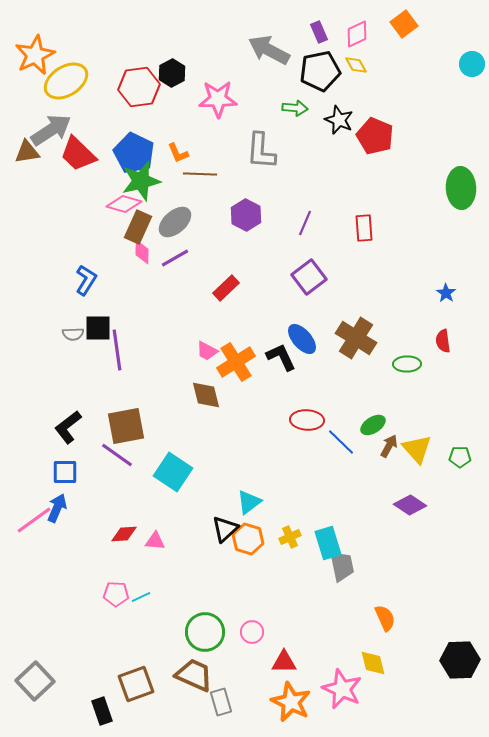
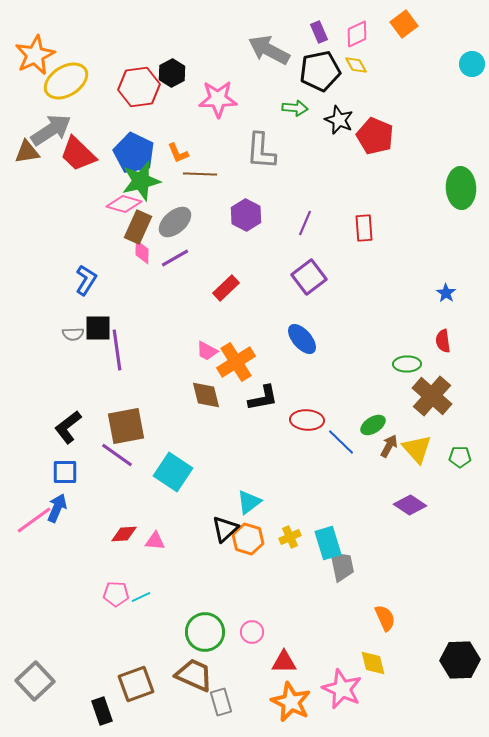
brown cross at (356, 338): moved 76 px right, 58 px down; rotated 9 degrees clockwise
black L-shape at (281, 357): moved 18 px left, 41 px down; rotated 104 degrees clockwise
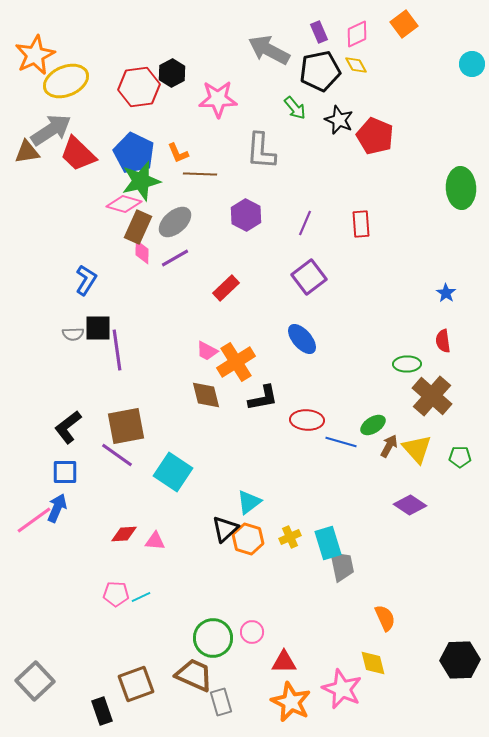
yellow ellipse at (66, 81): rotated 9 degrees clockwise
green arrow at (295, 108): rotated 45 degrees clockwise
red rectangle at (364, 228): moved 3 px left, 4 px up
blue line at (341, 442): rotated 28 degrees counterclockwise
green circle at (205, 632): moved 8 px right, 6 px down
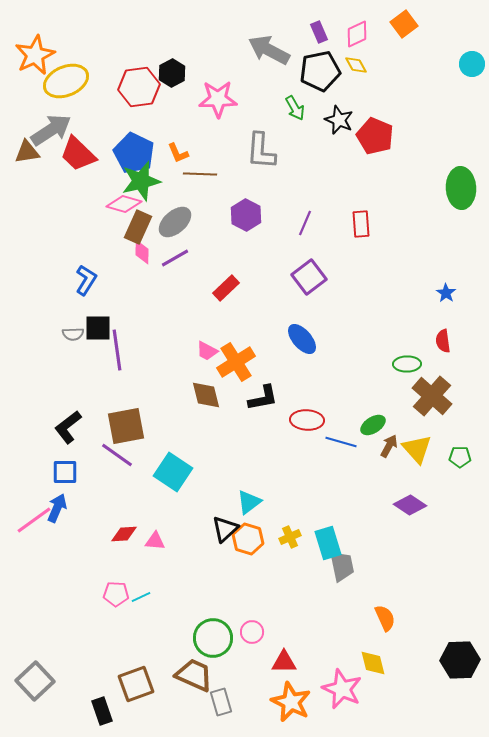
green arrow at (295, 108): rotated 10 degrees clockwise
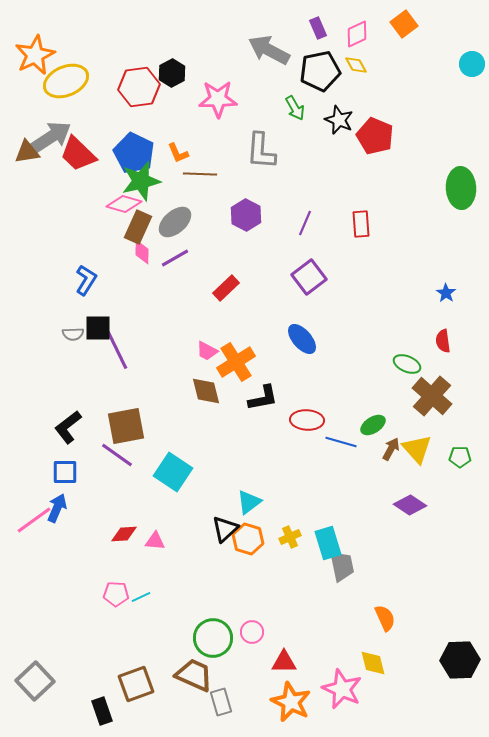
purple rectangle at (319, 32): moved 1 px left, 4 px up
gray arrow at (51, 130): moved 7 px down
purple line at (117, 350): rotated 18 degrees counterclockwise
green ellipse at (407, 364): rotated 24 degrees clockwise
brown diamond at (206, 395): moved 4 px up
brown arrow at (389, 446): moved 2 px right, 3 px down
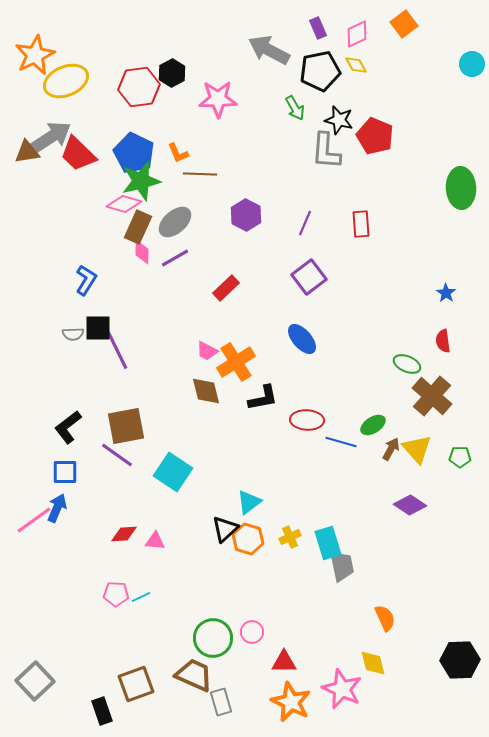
black star at (339, 120): rotated 8 degrees counterclockwise
gray L-shape at (261, 151): moved 65 px right
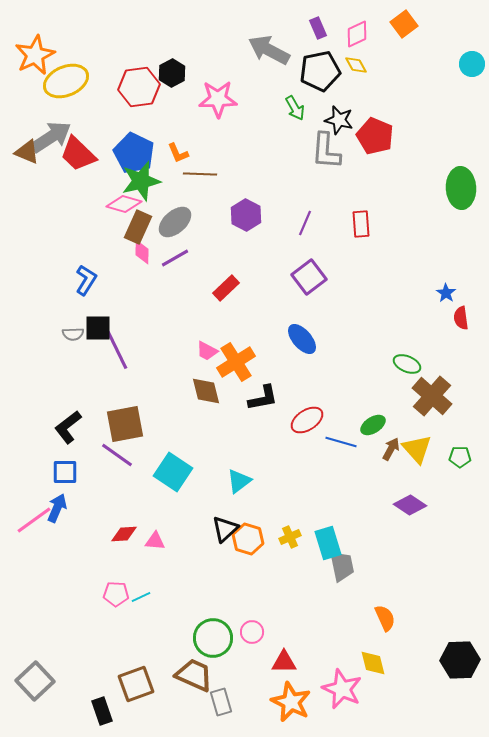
brown triangle at (27, 152): rotated 32 degrees clockwise
red semicircle at (443, 341): moved 18 px right, 23 px up
red ellipse at (307, 420): rotated 36 degrees counterclockwise
brown square at (126, 426): moved 1 px left, 2 px up
cyan triangle at (249, 502): moved 10 px left, 21 px up
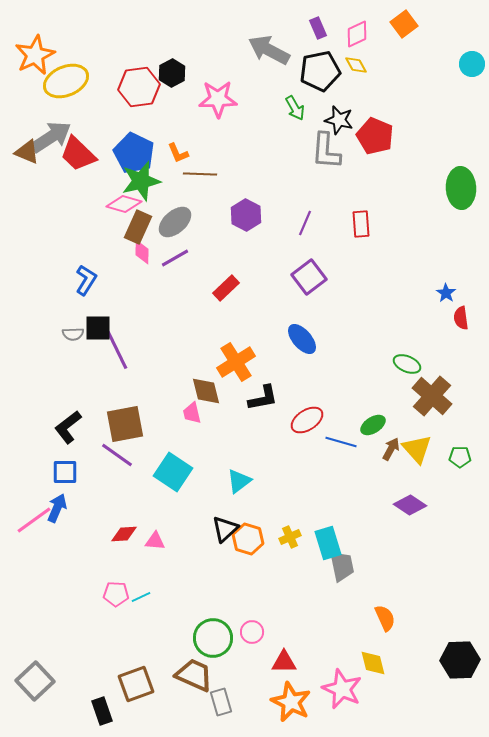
pink trapezoid at (207, 351): moved 15 px left, 62 px down; rotated 50 degrees clockwise
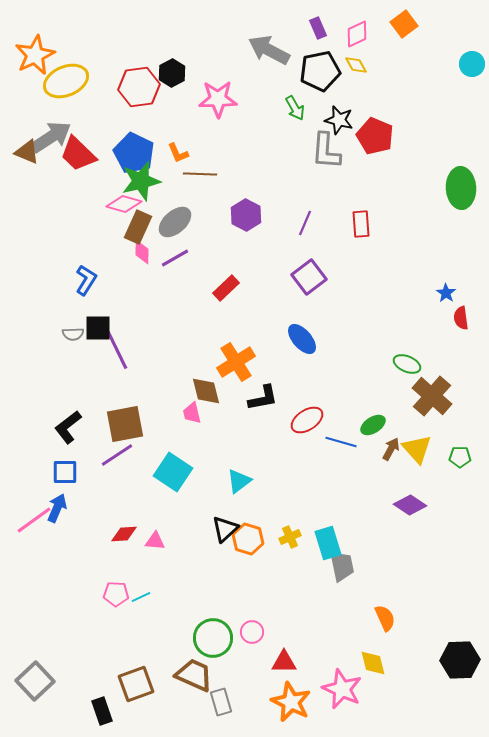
purple line at (117, 455): rotated 68 degrees counterclockwise
